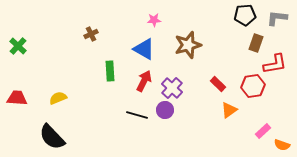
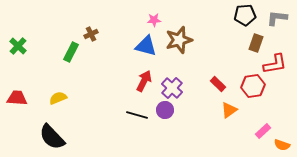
brown star: moved 9 px left, 5 px up
blue triangle: moved 2 px right, 3 px up; rotated 15 degrees counterclockwise
green rectangle: moved 39 px left, 19 px up; rotated 30 degrees clockwise
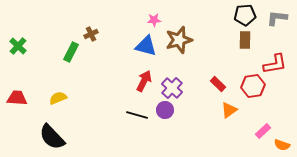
brown rectangle: moved 11 px left, 3 px up; rotated 18 degrees counterclockwise
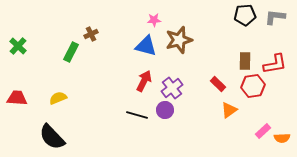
gray L-shape: moved 2 px left, 1 px up
brown rectangle: moved 21 px down
purple cross: rotated 10 degrees clockwise
orange semicircle: moved 7 px up; rotated 21 degrees counterclockwise
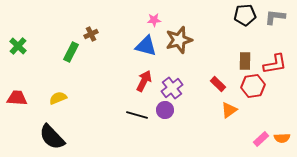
pink rectangle: moved 2 px left, 8 px down
